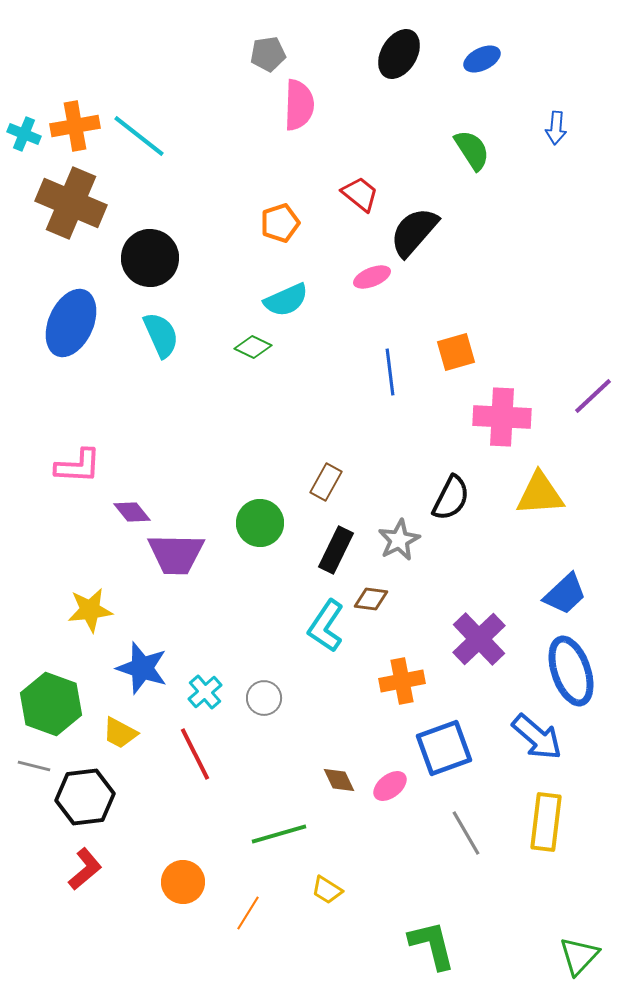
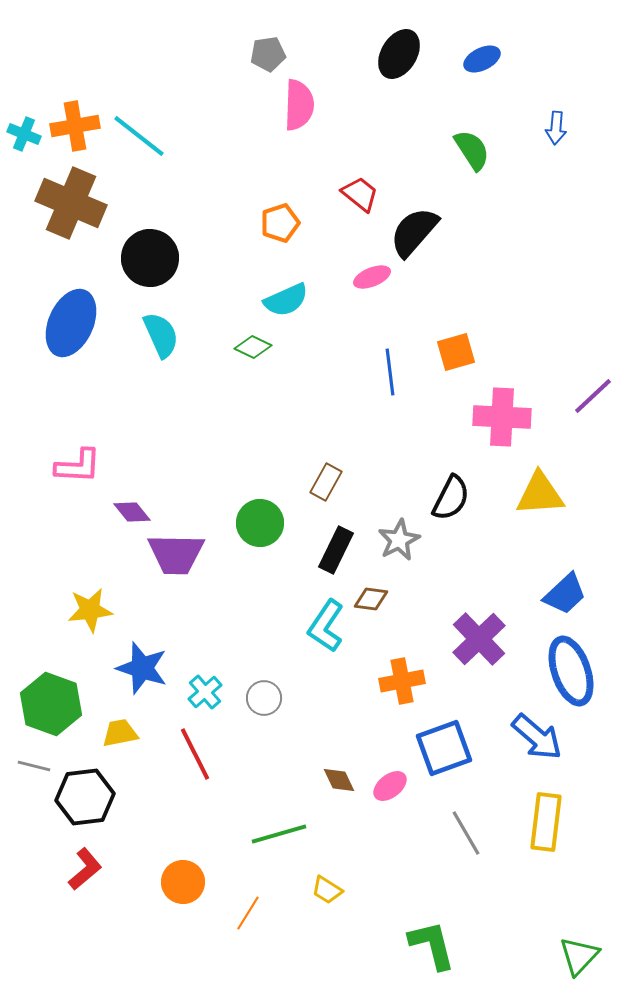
yellow trapezoid at (120, 733): rotated 141 degrees clockwise
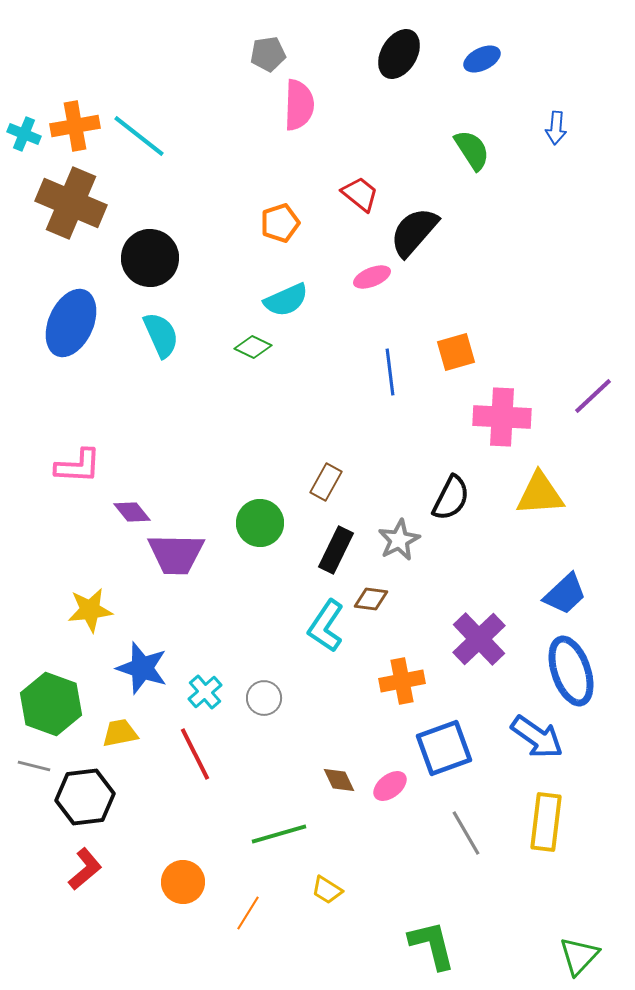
blue arrow at (537, 737): rotated 6 degrees counterclockwise
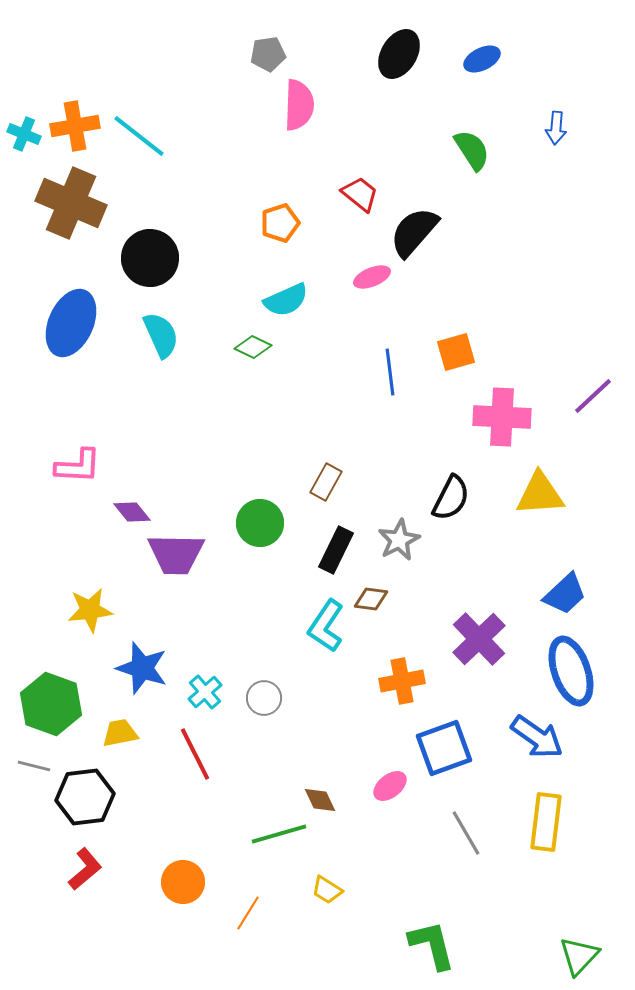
brown diamond at (339, 780): moved 19 px left, 20 px down
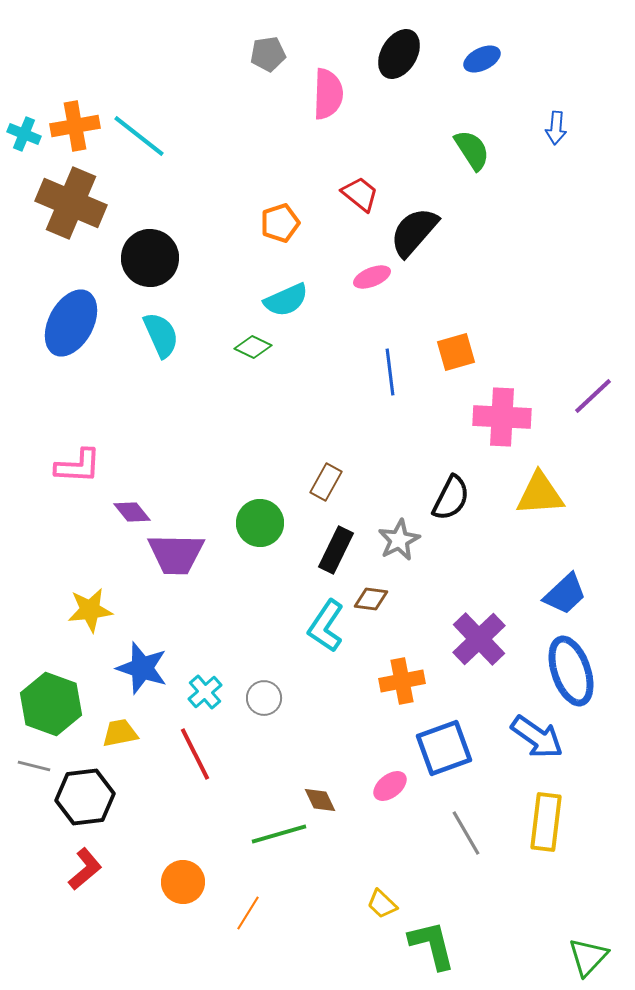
pink semicircle at (299, 105): moved 29 px right, 11 px up
blue ellipse at (71, 323): rotated 4 degrees clockwise
yellow trapezoid at (327, 890): moved 55 px right, 14 px down; rotated 12 degrees clockwise
green triangle at (579, 956): moved 9 px right, 1 px down
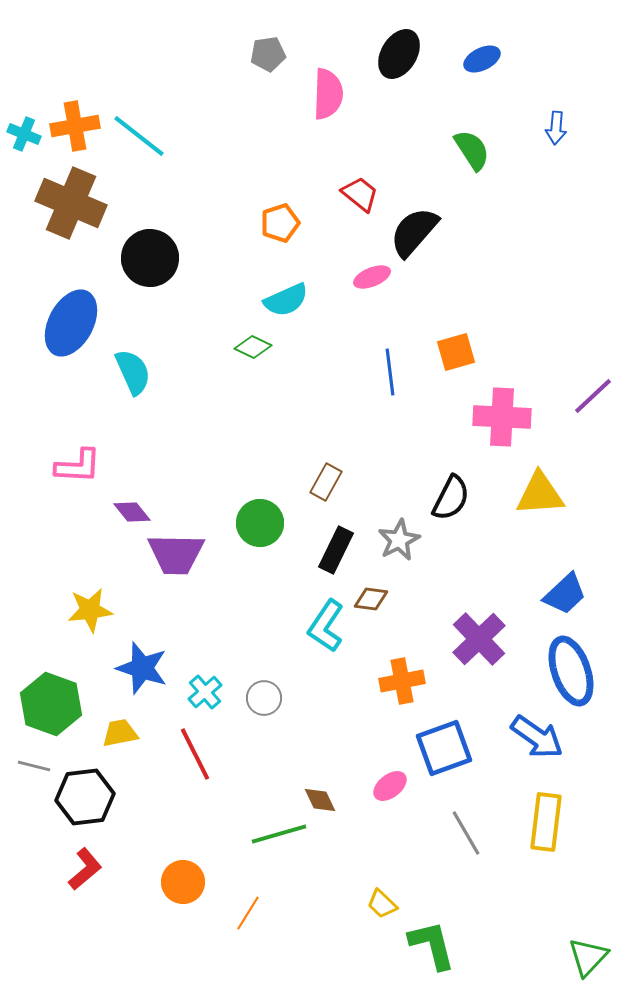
cyan semicircle at (161, 335): moved 28 px left, 37 px down
